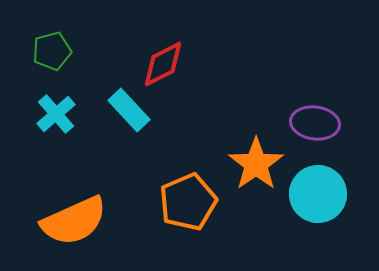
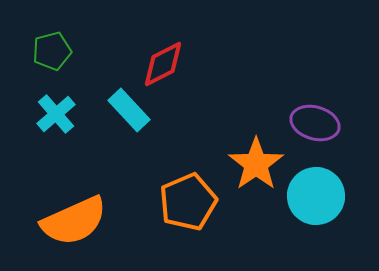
purple ellipse: rotated 9 degrees clockwise
cyan circle: moved 2 px left, 2 px down
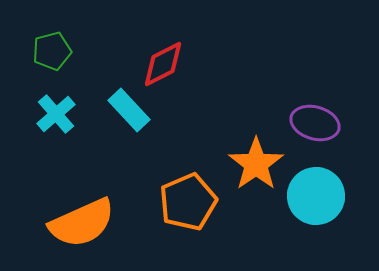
orange semicircle: moved 8 px right, 2 px down
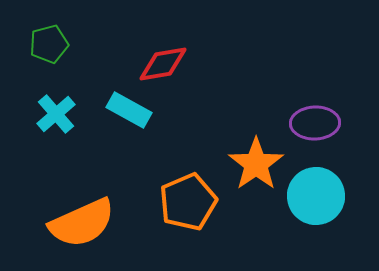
green pentagon: moved 3 px left, 7 px up
red diamond: rotated 18 degrees clockwise
cyan rectangle: rotated 18 degrees counterclockwise
purple ellipse: rotated 18 degrees counterclockwise
